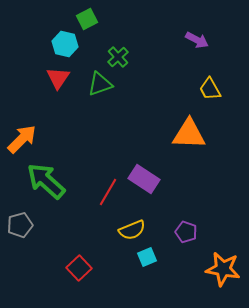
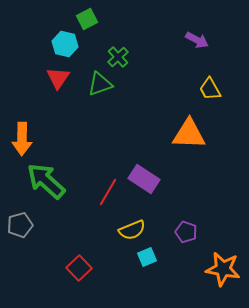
orange arrow: rotated 136 degrees clockwise
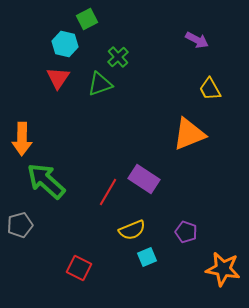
orange triangle: rotated 24 degrees counterclockwise
red square: rotated 20 degrees counterclockwise
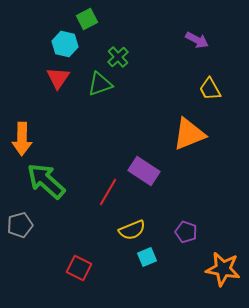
purple rectangle: moved 8 px up
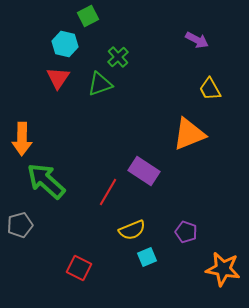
green square: moved 1 px right, 3 px up
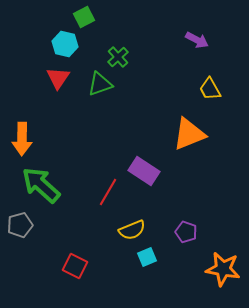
green square: moved 4 px left, 1 px down
green arrow: moved 5 px left, 4 px down
red square: moved 4 px left, 2 px up
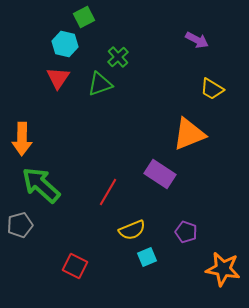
yellow trapezoid: moved 2 px right; rotated 30 degrees counterclockwise
purple rectangle: moved 16 px right, 3 px down
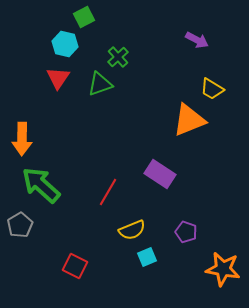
orange triangle: moved 14 px up
gray pentagon: rotated 15 degrees counterclockwise
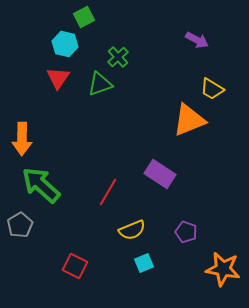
cyan square: moved 3 px left, 6 px down
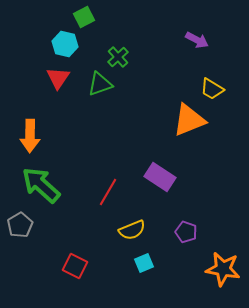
orange arrow: moved 8 px right, 3 px up
purple rectangle: moved 3 px down
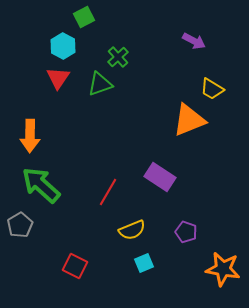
purple arrow: moved 3 px left, 1 px down
cyan hexagon: moved 2 px left, 2 px down; rotated 15 degrees clockwise
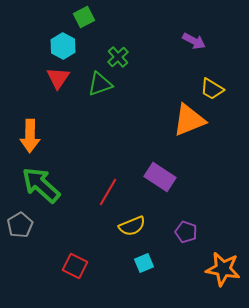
yellow semicircle: moved 4 px up
